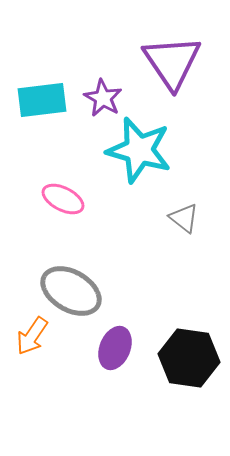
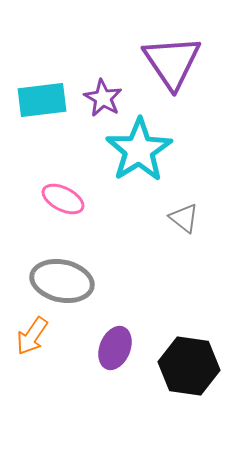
cyan star: rotated 24 degrees clockwise
gray ellipse: moved 9 px left, 10 px up; rotated 18 degrees counterclockwise
black hexagon: moved 8 px down
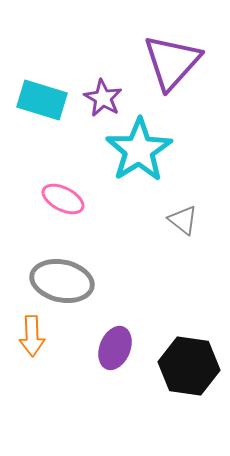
purple triangle: rotated 16 degrees clockwise
cyan rectangle: rotated 24 degrees clockwise
gray triangle: moved 1 px left, 2 px down
orange arrow: rotated 36 degrees counterclockwise
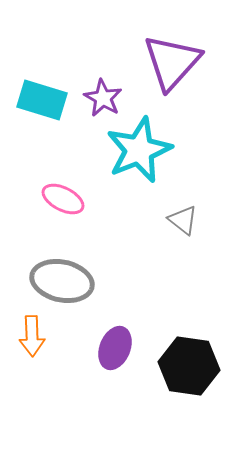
cyan star: rotated 10 degrees clockwise
